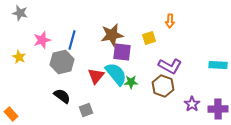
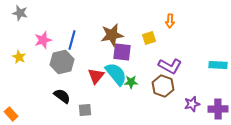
pink star: moved 1 px right
purple star: rotated 21 degrees clockwise
gray square: moved 1 px left; rotated 16 degrees clockwise
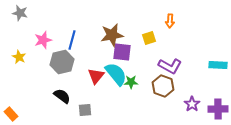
purple star: rotated 21 degrees counterclockwise
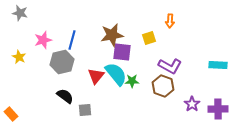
green star: moved 1 px right, 1 px up
black semicircle: moved 3 px right
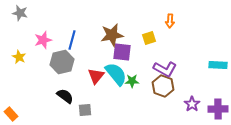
purple L-shape: moved 5 px left, 3 px down
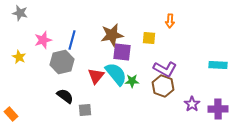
yellow square: rotated 24 degrees clockwise
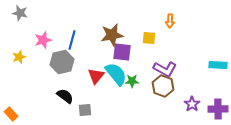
yellow star: rotated 24 degrees clockwise
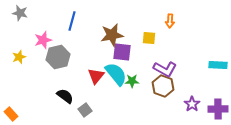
blue line: moved 19 px up
gray hexagon: moved 4 px left, 5 px up
gray square: rotated 32 degrees counterclockwise
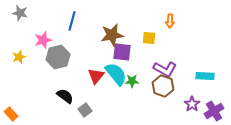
cyan rectangle: moved 13 px left, 11 px down
purple cross: moved 4 px left, 2 px down; rotated 30 degrees counterclockwise
